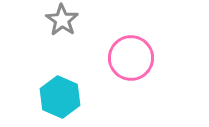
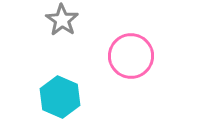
pink circle: moved 2 px up
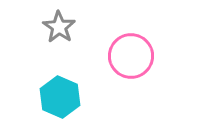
gray star: moved 3 px left, 7 px down
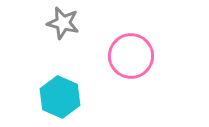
gray star: moved 4 px right, 4 px up; rotated 20 degrees counterclockwise
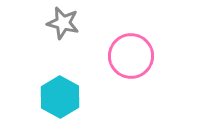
cyan hexagon: rotated 6 degrees clockwise
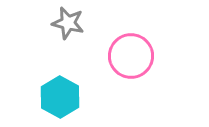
gray star: moved 5 px right
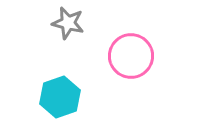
cyan hexagon: rotated 12 degrees clockwise
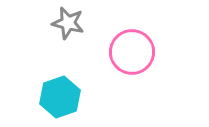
pink circle: moved 1 px right, 4 px up
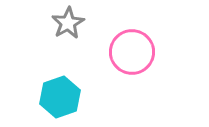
gray star: rotated 28 degrees clockwise
